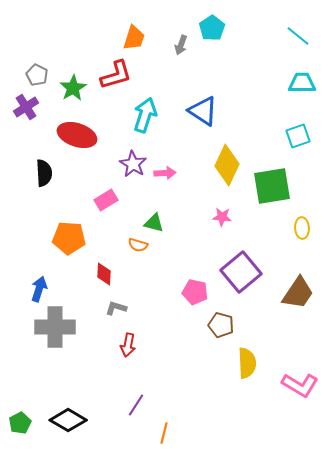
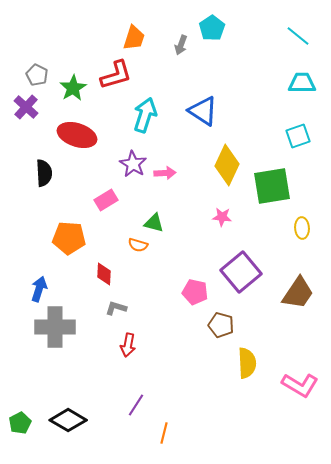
purple cross: rotated 15 degrees counterclockwise
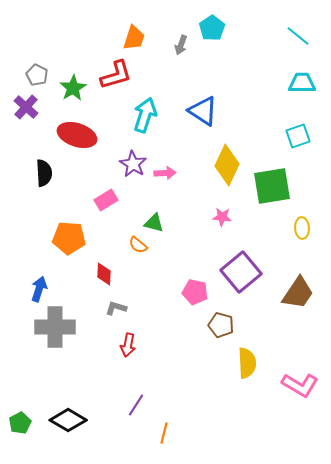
orange semicircle: rotated 24 degrees clockwise
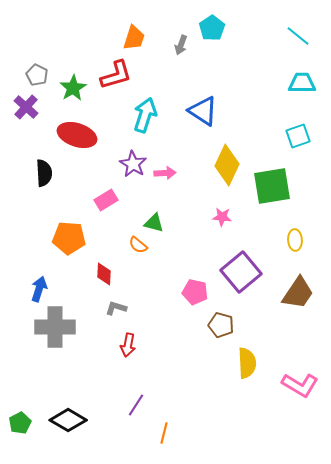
yellow ellipse: moved 7 px left, 12 px down
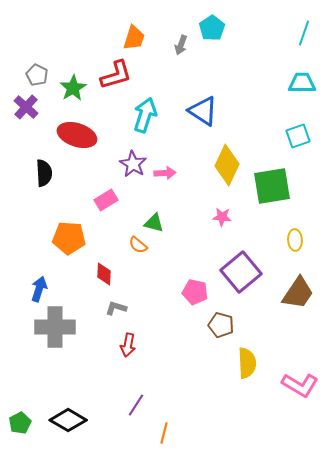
cyan line: moved 6 px right, 3 px up; rotated 70 degrees clockwise
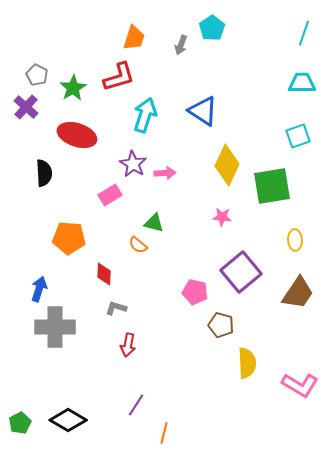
red L-shape: moved 3 px right, 2 px down
pink rectangle: moved 4 px right, 5 px up
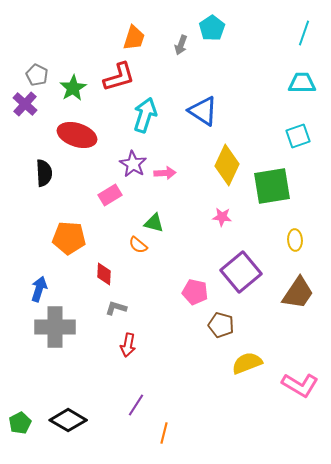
purple cross: moved 1 px left, 3 px up
yellow semicircle: rotated 108 degrees counterclockwise
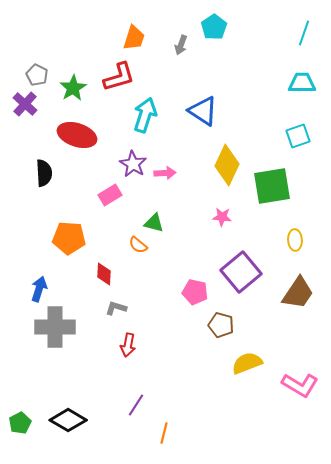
cyan pentagon: moved 2 px right, 1 px up
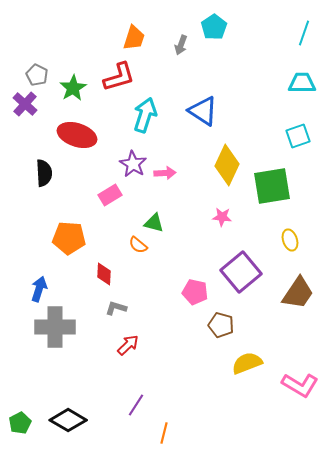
yellow ellipse: moved 5 px left; rotated 15 degrees counterclockwise
red arrow: rotated 145 degrees counterclockwise
